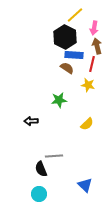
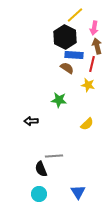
green star: rotated 14 degrees clockwise
blue triangle: moved 7 px left, 7 px down; rotated 14 degrees clockwise
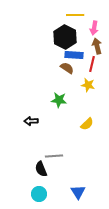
yellow line: rotated 42 degrees clockwise
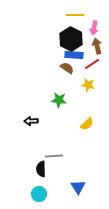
black hexagon: moved 6 px right, 2 px down
red line: rotated 42 degrees clockwise
black semicircle: rotated 21 degrees clockwise
blue triangle: moved 5 px up
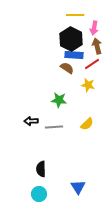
gray line: moved 29 px up
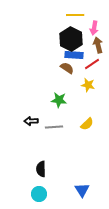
brown arrow: moved 1 px right, 1 px up
blue triangle: moved 4 px right, 3 px down
